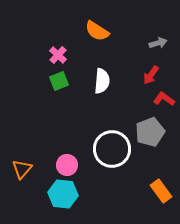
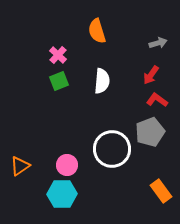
orange semicircle: rotated 40 degrees clockwise
red L-shape: moved 7 px left, 1 px down
orange triangle: moved 2 px left, 3 px up; rotated 15 degrees clockwise
cyan hexagon: moved 1 px left; rotated 8 degrees counterclockwise
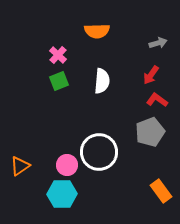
orange semicircle: rotated 75 degrees counterclockwise
white circle: moved 13 px left, 3 px down
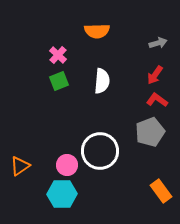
red arrow: moved 4 px right
white circle: moved 1 px right, 1 px up
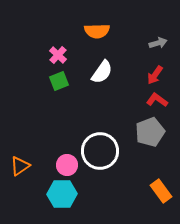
white semicircle: moved 9 px up; rotated 30 degrees clockwise
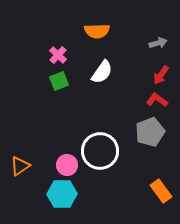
red arrow: moved 6 px right
